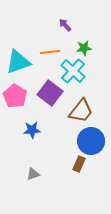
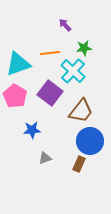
orange line: moved 1 px down
cyan triangle: moved 2 px down
blue circle: moved 1 px left
gray triangle: moved 12 px right, 16 px up
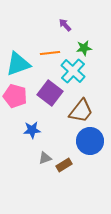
pink pentagon: rotated 15 degrees counterclockwise
brown rectangle: moved 15 px left, 1 px down; rotated 35 degrees clockwise
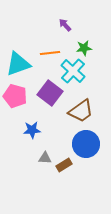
brown trapezoid: rotated 16 degrees clockwise
blue circle: moved 4 px left, 3 px down
gray triangle: rotated 24 degrees clockwise
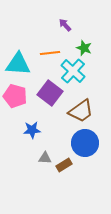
green star: rotated 28 degrees clockwise
cyan triangle: rotated 24 degrees clockwise
blue circle: moved 1 px left, 1 px up
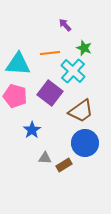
blue star: rotated 30 degrees counterclockwise
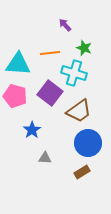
cyan cross: moved 1 px right, 2 px down; rotated 25 degrees counterclockwise
brown trapezoid: moved 2 px left
blue circle: moved 3 px right
brown rectangle: moved 18 px right, 7 px down
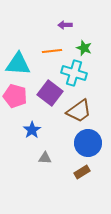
purple arrow: rotated 48 degrees counterclockwise
orange line: moved 2 px right, 2 px up
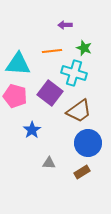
gray triangle: moved 4 px right, 5 px down
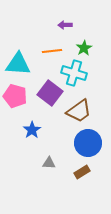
green star: rotated 21 degrees clockwise
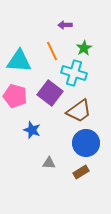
orange line: rotated 72 degrees clockwise
cyan triangle: moved 1 px right, 3 px up
blue star: rotated 18 degrees counterclockwise
blue circle: moved 2 px left
brown rectangle: moved 1 px left
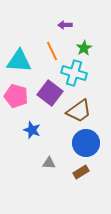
pink pentagon: moved 1 px right
